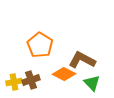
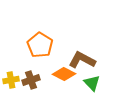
yellow cross: moved 3 px left, 2 px up
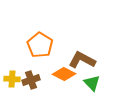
yellow cross: moved 1 px right, 1 px up; rotated 14 degrees clockwise
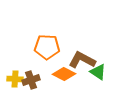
orange pentagon: moved 7 px right, 2 px down; rotated 30 degrees counterclockwise
yellow cross: moved 3 px right
green triangle: moved 6 px right, 11 px up; rotated 12 degrees counterclockwise
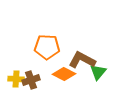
green triangle: rotated 36 degrees clockwise
yellow cross: moved 1 px right
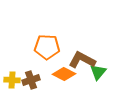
yellow cross: moved 4 px left, 1 px down
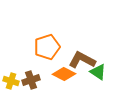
orange pentagon: rotated 20 degrees counterclockwise
green triangle: rotated 36 degrees counterclockwise
yellow cross: moved 1 px left, 1 px down; rotated 14 degrees clockwise
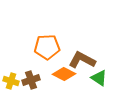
orange pentagon: rotated 15 degrees clockwise
green triangle: moved 1 px right, 6 px down
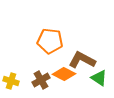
orange pentagon: moved 3 px right, 6 px up; rotated 10 degrees clockwise
brown cross: moved 10 px right; rotated 12 degrees counterclockwise
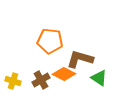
brown L-shape: moved 2 px left, 1 px up; rotated 12 degrees counterclockwise
yellow cross: moved 2 px right
